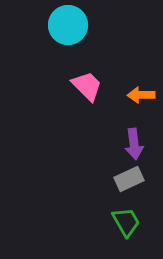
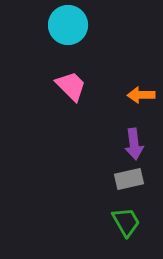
pink trapezoid: moved 16 px left
gray rectangle: rotated 12 degrees clockwise
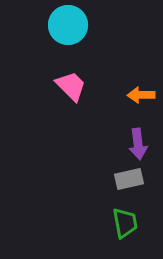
purple arrow: moved 4 px right
green trapezoid: moved 1 px left, 1 px down; rotated 20 degrees clockwise
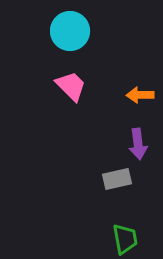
cyan circle: moved 2 px right, 6 px down
orange arrow: moved 1 px left
gray rectangle: moved 12 px left
green trapezoid: moved 16 px down
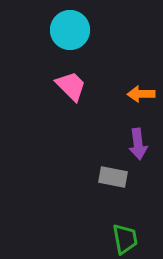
cyan circle: moved 1 px up
orange arrow: moved 1 px right, 1 px up
gray rectangle: moved 4 px left, 2 px up; rotated 24 degrees clockwise
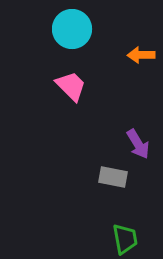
cyan circle: moved 2 px right, 1 px up
orange arrow: moved 39 px up
purple arrow: rotated 24 degrees counterclockwise
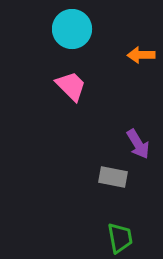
green trapezoid: moved 5 px left, 1 px up
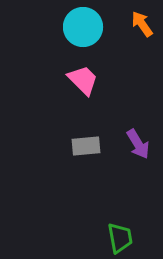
cyan circle: moved 11 px right, 2 px up
orange arrow: moved 1 px right, 31 px up; rotated 56 degrees clockwise
pink trapezoid: moved 12 px right, 6 px up
gray rectangle: moved 27 px left, 31 px up; rotated 16 degrees counterclockwise
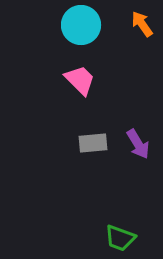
cyan circle: moved 2 px left, 2 px up
pink trapezoid: moved 3 px left
gray rectangle: moved 7 px right, 3 px up
green trapezoid: rotated 120 degrees clockwise
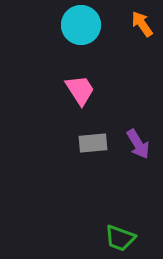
pink trapezoid: moved 10 px down; rotated 12 degrees clockwise
